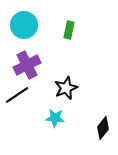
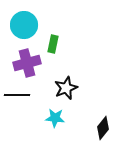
green rectangle: moved 16 px left, 14 px down
purple cross: moved 2 px up; rotated 12 degrees clockwise
black line: rotated 35 degrees clockwise
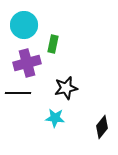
black star: rotated 10 degrees clockwise
black line: moved 1 px right, 2 px up
black diamond: moved 1 px left, 1 px up
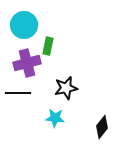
green rectangle: moved 5 px left, 2 px down
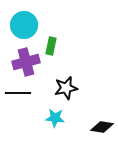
green rectangle: moved 3 px right
purple cross: moved 1 px left, 1 px up
black diamond: rotated 60 degrees clockwise
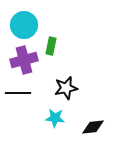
purple cross: moved 2 px left, 2 px up
black diamond: moved 9 px left; rotated 15 degrees counterclockwise
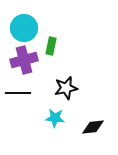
cyan circle: moved 3 px down
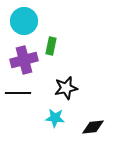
cyan circle: moved 7 px up
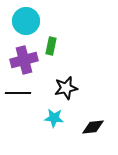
cyan circle: moved 2 px right
cyan star: moved 1 px left
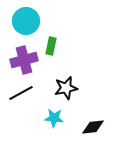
black line: moved 3 px right; rotated 30 degrees counterclockwise
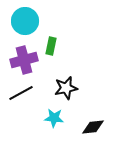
cyan circle: moved 1 px left
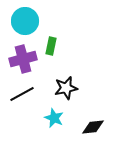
purple cross: moved 1 px left, 1 px up
black line: moved 1 px right, 1 px down
cyan star: rotated 18 degrees clockwise
